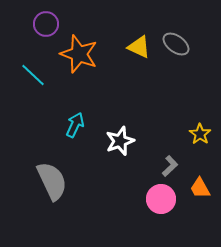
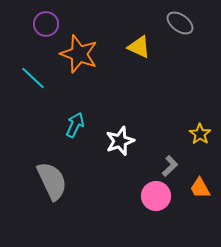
gray ellipse: moved 4 px right, 21 px up
cyan line: moved 3 px down
pink circle: moved 5 px left, 3 px up
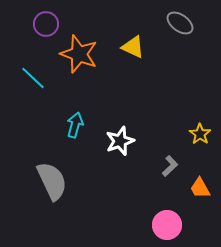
yellow triangle: moved 6 px left
cyan arrow: rotated 10 degrees counterclockwise
pink circle: moved 11 px right, 29 px down
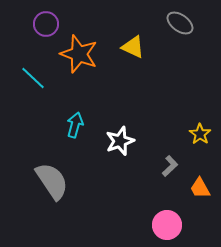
gray semicircle: rotated 9 degrees counterclockwise
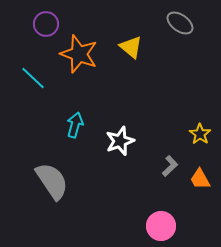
yellow triangle: moved 2 px left; rotated 15 degrees clockwise
orange trapezoid: moved 9 px up
pink circle: moved 6 px left, 1 px down
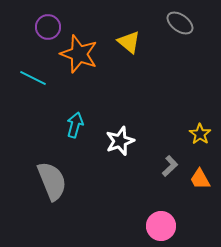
purple circle: moved 2 px right, 3 px down
yellow triangle: moved 2 px left, 5 px up
cyan line: rotated 16 degrees counterclockwise
gray semicircle: rotated 12 degrees clockwise
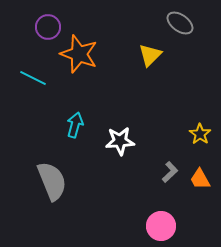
yellow triangle: moved 21 px right, 13 px down; rotated 35 degrees clockwise
white star: rotated 16 degrees clockwise
gray L-shape: moved 6 px down
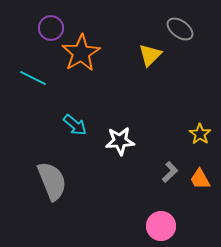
gray ellipse: moved 6 px down
purple circle: moved 3 px right, 1 px down
orange star: moved 2 px right, 1 px up; rotated 21 degrees clockwise
cyan arrow: rotated 115 degrees clockwise
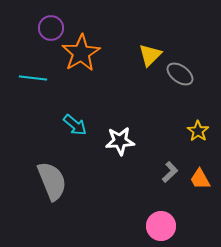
gray ellipse: moved 45 px down
cyan line: rotated 20 degrees counterclockwise
yellow star: moved 2 px left, 3 px up
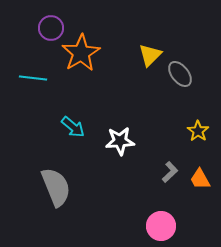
gray ellipse: rotated 16 degrees clockwise
cyan arrow: moved 2 px left, 2 px down
gray semicircle: moved 4 px right, 6 px down
